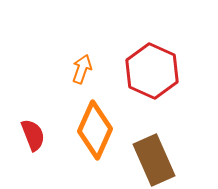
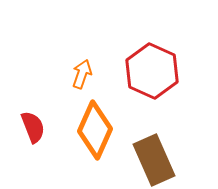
orange arrow: moved 5 px down
red semicircle: moved 8 px up
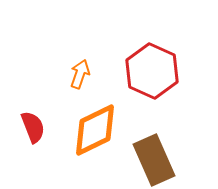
orange arrow: moved 2 px left
orange diamond: rotated 40 degrees clockwise
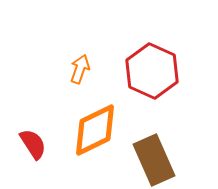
orange arrow: moved 5 px up
red semicircle: moved 17 px down; rotated 12 degrees counterclockwise
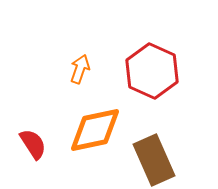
orange diamond: rotated 14 degrees clockwise
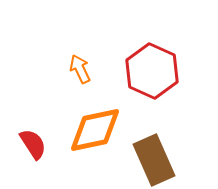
orange arrow: rotated 44 degrees counterclockwise
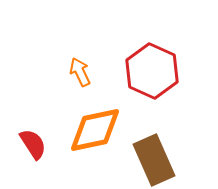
orange arrow: moved 3 px down
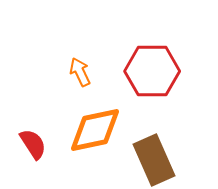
red hexagon: rotated 24 degrees counterclockwise
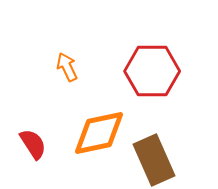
orange arrow: moved 13 px left, 5 px up
orange diamond: moved 4 px right, 3 px down
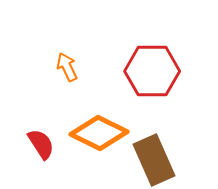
orange diamond: rotated 38 degrees clockwise
red semicircle: moved 8 px right
